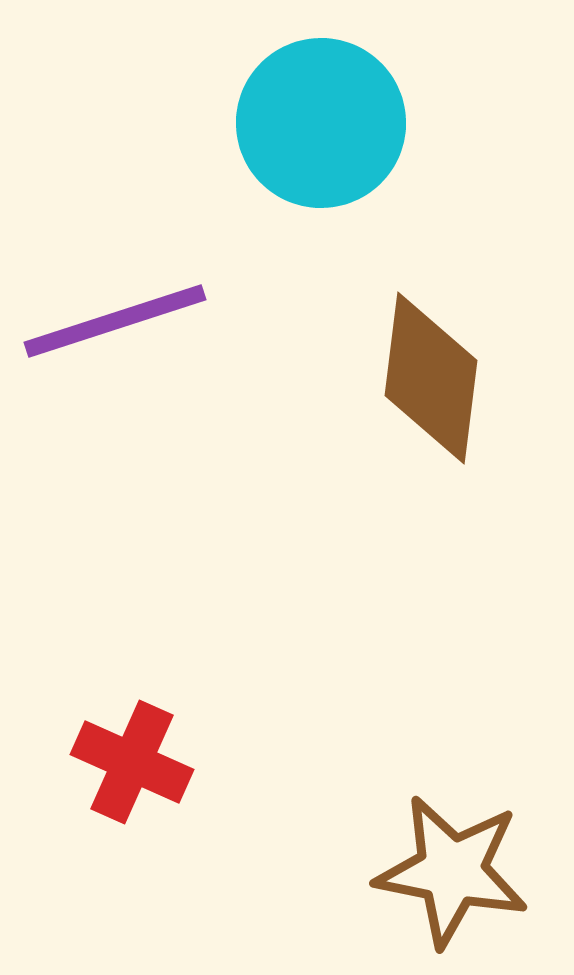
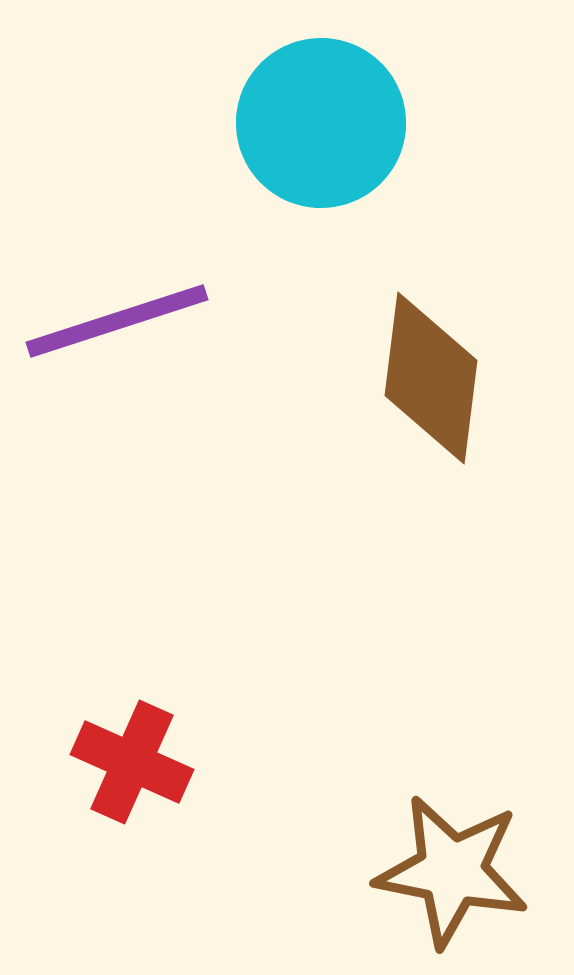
purple line: moved 2 px right
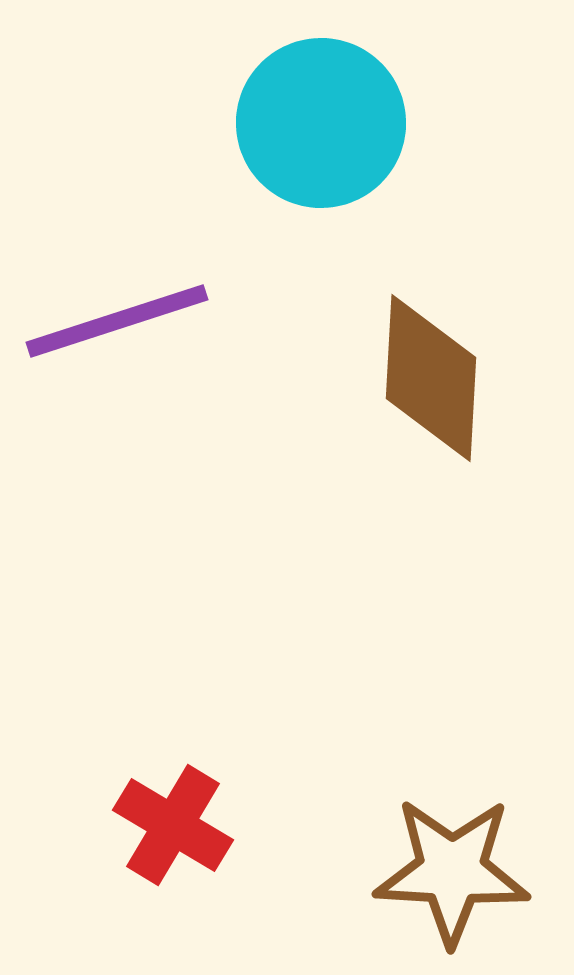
brown diamond: rotated 4 degrees counterclockwise
red cross: moved 41 px right, 63 px down; rotated 7 degrees clockwise
brown star: rotated 8 degrees counterclockwise
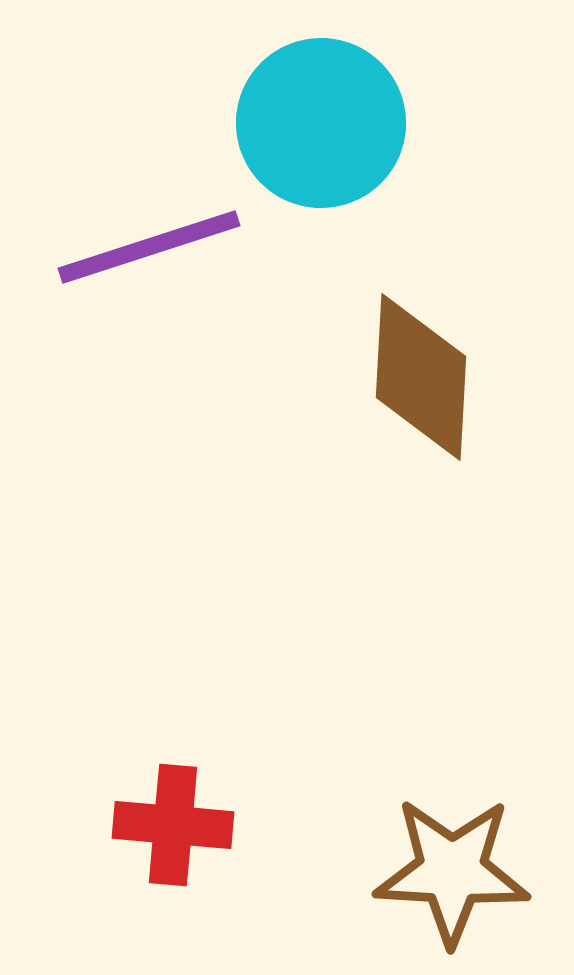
purple line: moved 32 px right, 74 px up
brown diamond: moved 10 px left, 1 px up
red cross: rotated 26 degrees counterclockwise
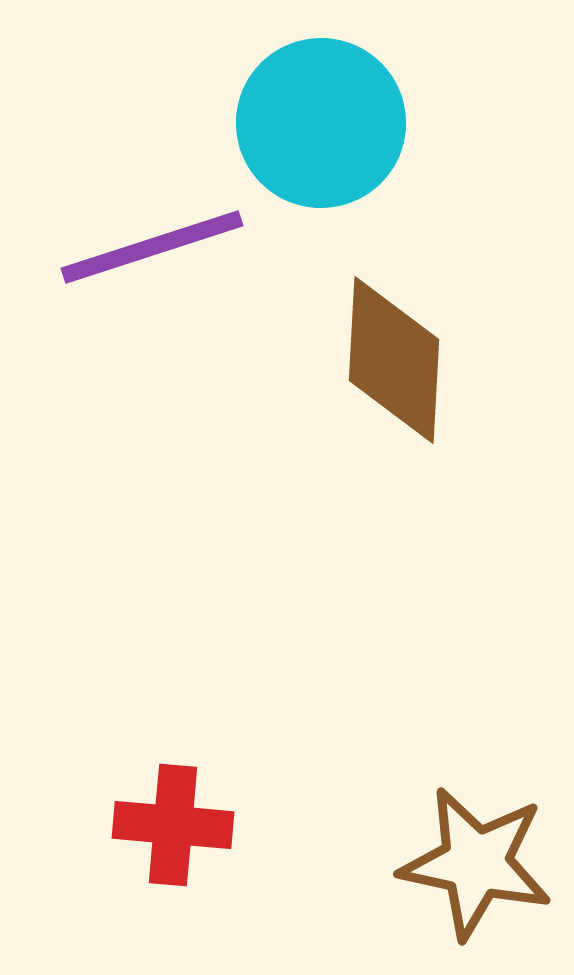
purple line: moved 3 px right
brown diamond: moved 27 px left, 17 px up
brown star: moved 24 px right, 8 px up; rotated 9 degrees clockwise
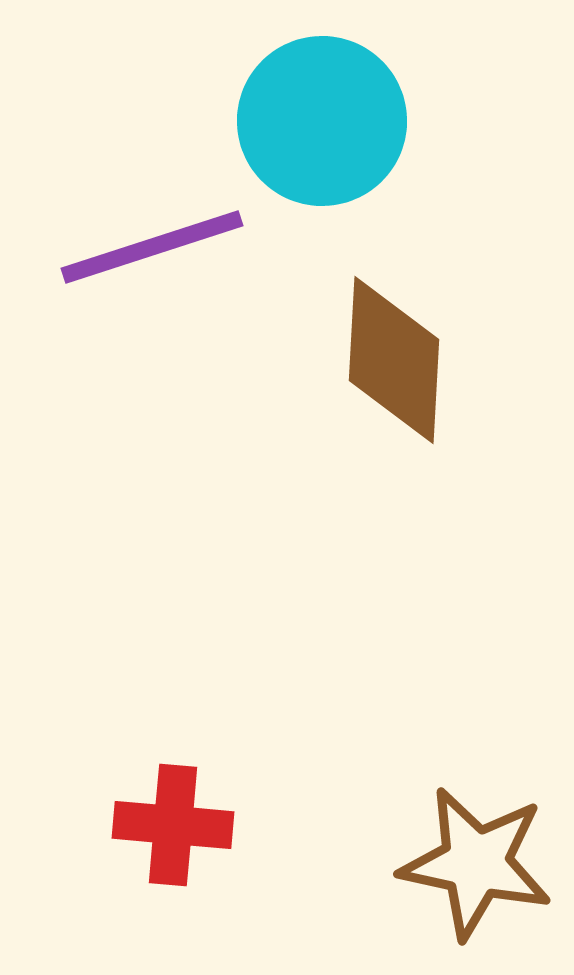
cyan circle: moved 1 px right, 2 px up
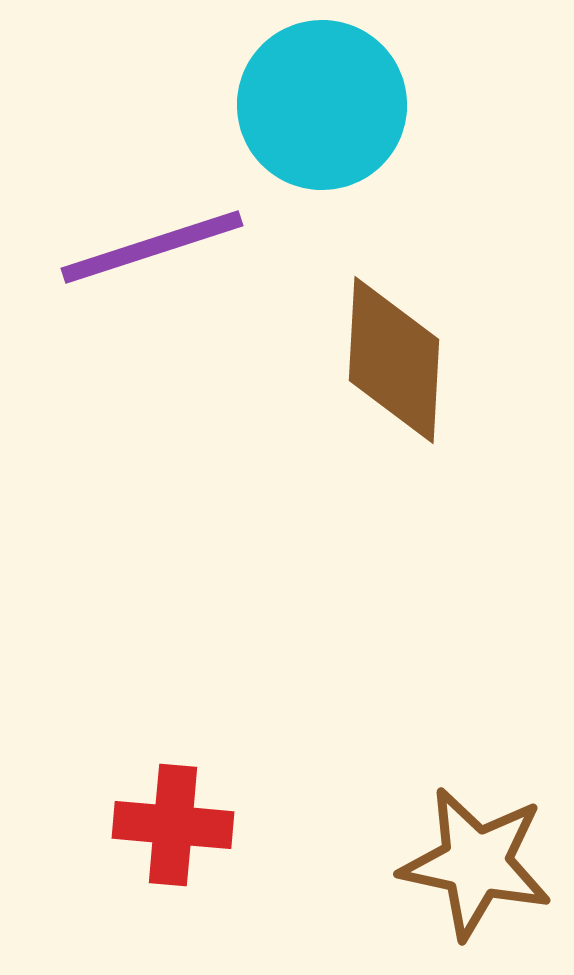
cyan circle: moved 16 px up
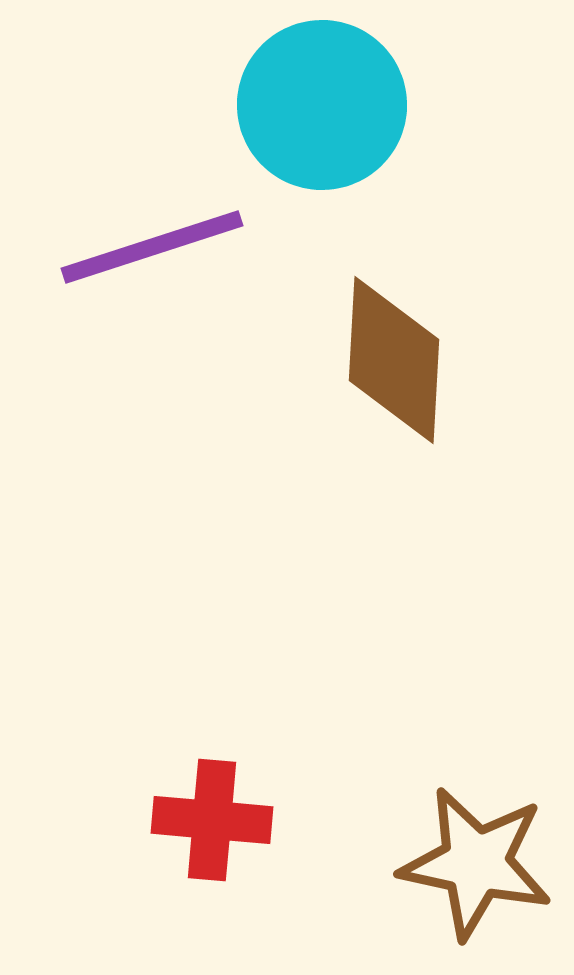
red cross: moved 39 px right, 5 px up
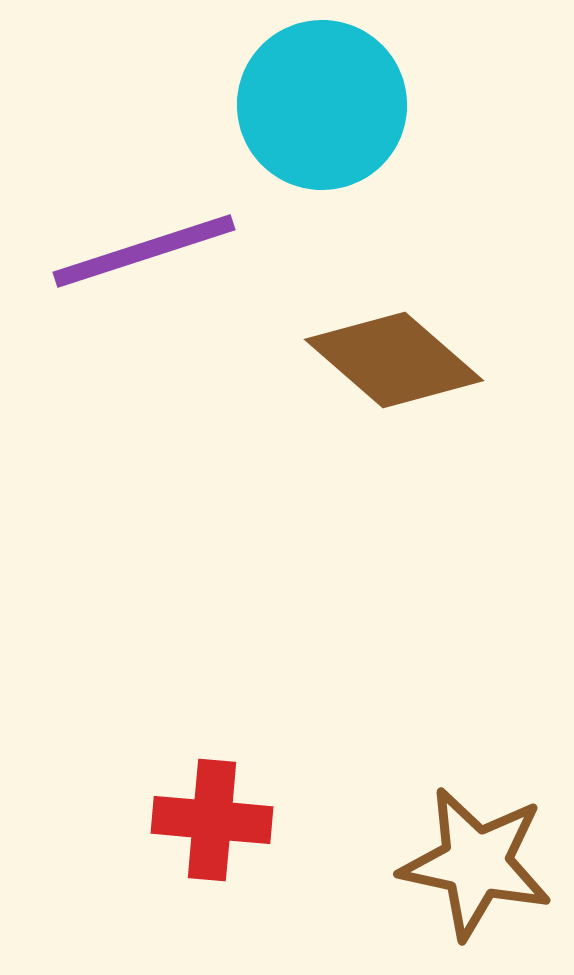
purple line: moved 8 px left, 4 px down
brown diamond: rotated 52 degrees counterclockwise
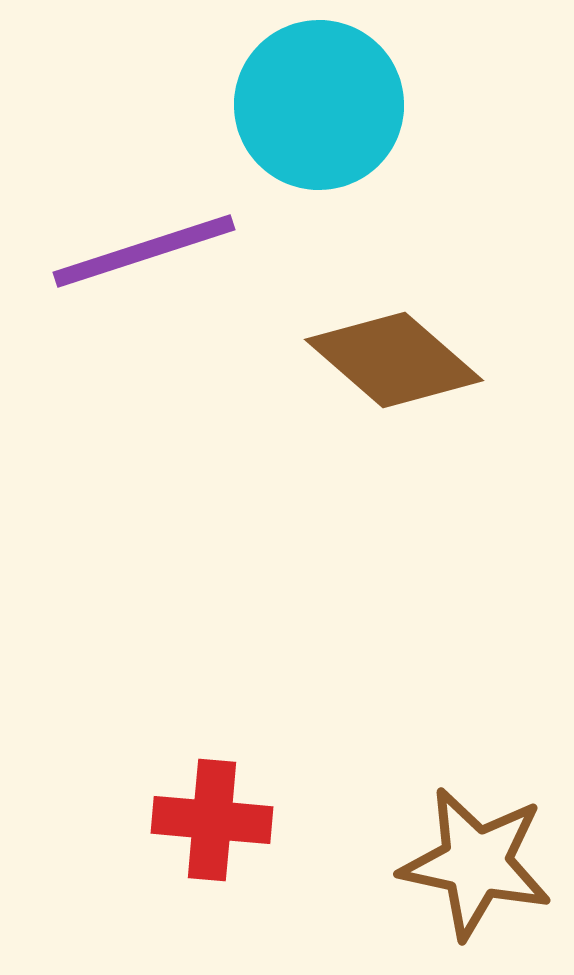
cyan circle: moved 3 px left
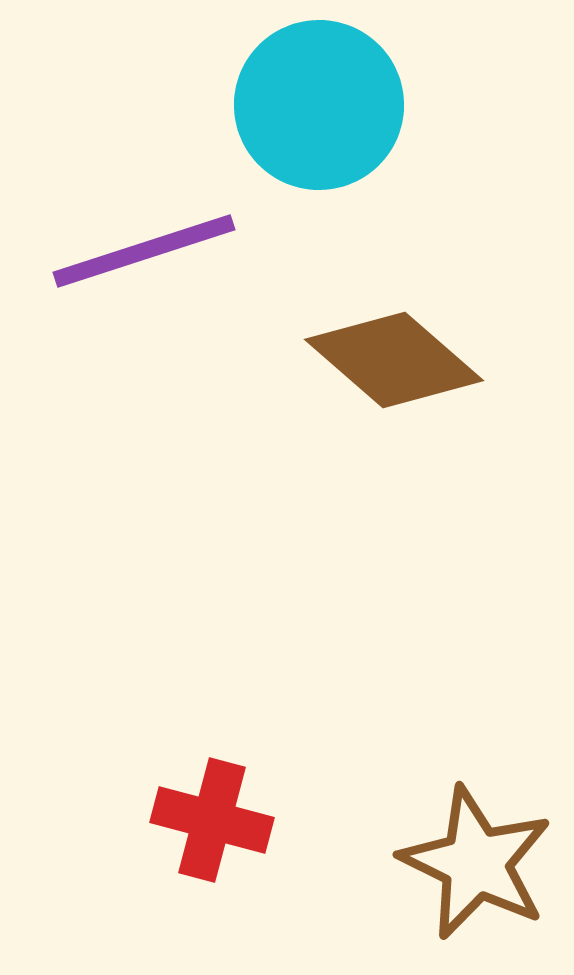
red cross: rotated 10 degrees clockwise
brown star: rotated 14 degrees clockwise
